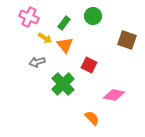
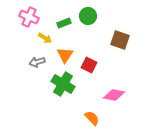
green circle: moved 5 px left
green rectangle: rotated 32 degrees clockwise
brown square: moved 7 px left
orange triangle: moved 10 px down; rotated 12 degrees clockwise
green cross: rotated 15 degrees counterclockwise
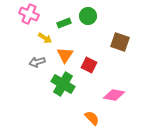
pink cross: moved 3 px up
brown square: moved 2 px down
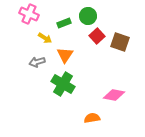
red square: moved 8 px right, 29 px up; rotated 21 degrees clockwise
orange semicircle: rotated 56 degrees counterclockwise
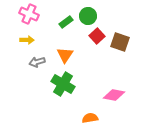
green rectangle: moved 2 px right, 1 px up; rotated 16 degrees counterclockwise
yellow arrow: moved 18 px left, 2 px down; rotated 32 degrees counterclockwise
orange semicircle: moved 2 px left
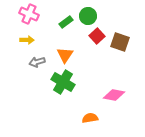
green cross: moved 2 px up
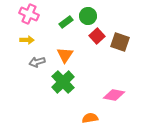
green cross: rotated 15 degrees clockwise
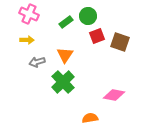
red square: rotated 21 degrees clockwise
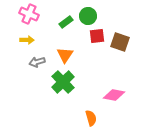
red square: rotated 14 degrees clockwise
orange semicircle: moved 1 px right; rotated 84 degrees clockwise
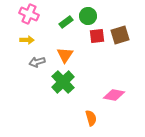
brown square: moved 7 px up; rotated 36 degrees counterclockwise
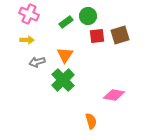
green cross: moved 2 px up
orange semicircle: moved 3 px down
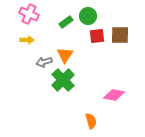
brown square: rotated 18 degrees clockwise
gray arrow: moved 7 px right
